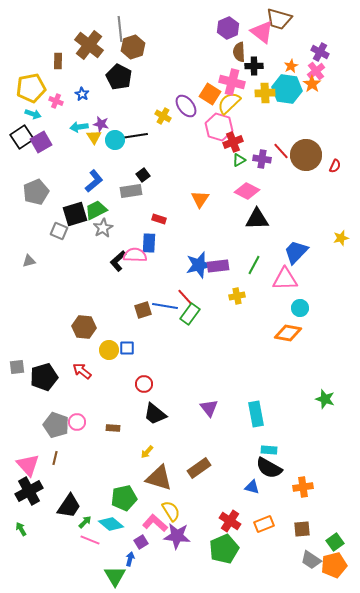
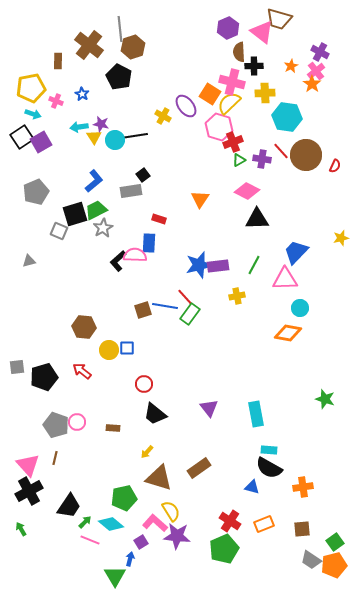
cyan hexagon at (287, 89): moved 28 px down
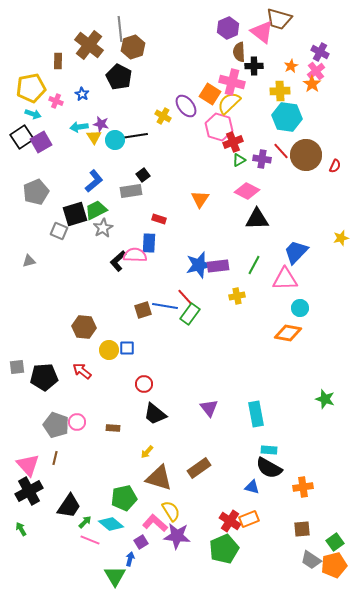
yellow cross at (265, 93): moved 15 px right, 2 px up
black pentagon at (44, 377): rotated 12 degrees clockwise
orange rectangle at (264, 524): moved 15 px left, 5 px up
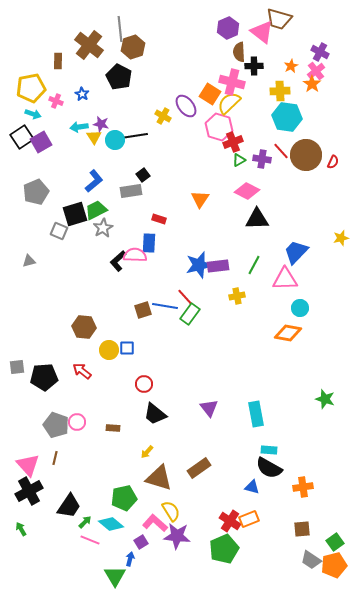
red semicircle at (335, 166): moved 2 px left, 4 px up
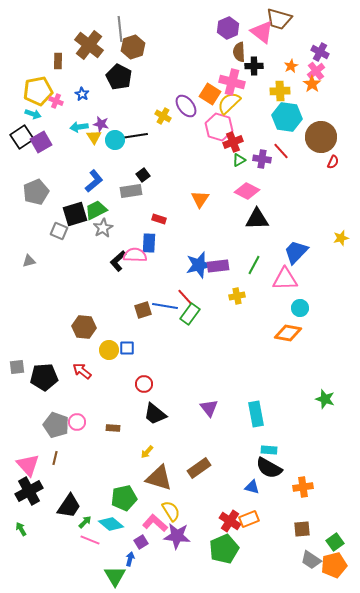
yellow pentagon at (31, 88): moved 7 px right, 3 px down
brown circle at (306, 155): moved 15 px right, 18 px up
